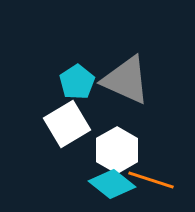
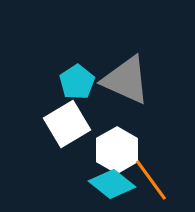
orange line: rotated 36 degrees clockwise
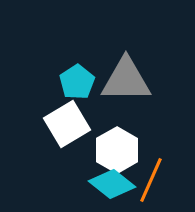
gray triangle: rotated 24 degrees counterclockwise
orange line: rotated 60 degrees clockwise
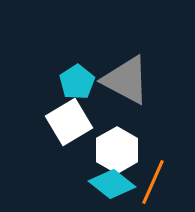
gray triangle: rotated 28 degrees clockwise
white square: moved 2 px right, 2 px up
orange line: moved 2 px right, 2 px down
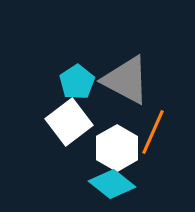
white square: rotated 6 degrees counterclockwise
white hexagon: moved 2 px up
orange line: moved 50 px up
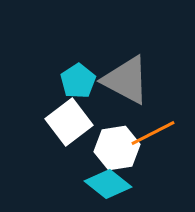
cyan pentagon: moved 1 px right, 1 px up
orange line: moved 1 px down; rotated 39 degrees clockwise
white hexagon: rotated 21 degrees clockwise
cyan diamond: moved 4 px left
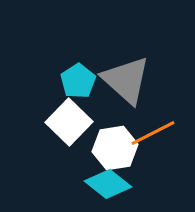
gray triangle: rotated 14 degrees clockwise
white square: rotated 9 degrees counterclockwise
white hexagon: moved 2 px left
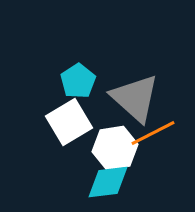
gray triangle: moved 9 px right, 18 px down
white square: rotated 15 degrees clockwise
cyan diamond: moved 2 px up; rotated 45 degrees counterclockwise
